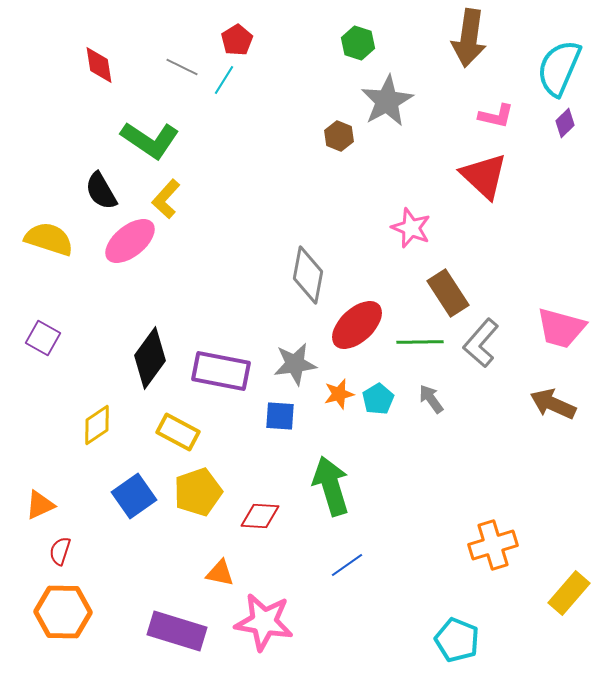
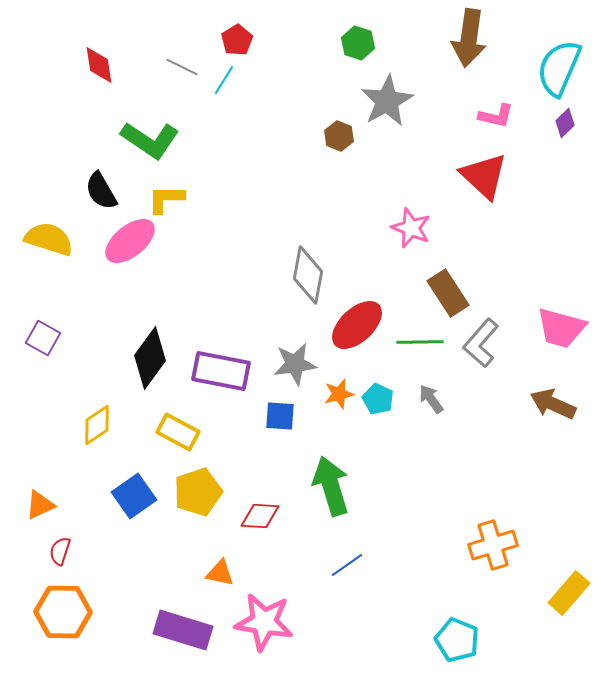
yellow L-shape at (166, 199): rotated 48 degrees clockwise
cyan pentagon at (378, 399): rotated 16 degrees counterclockwise
purple rectangle at (177, 631): moved 6 px right, 1 px up
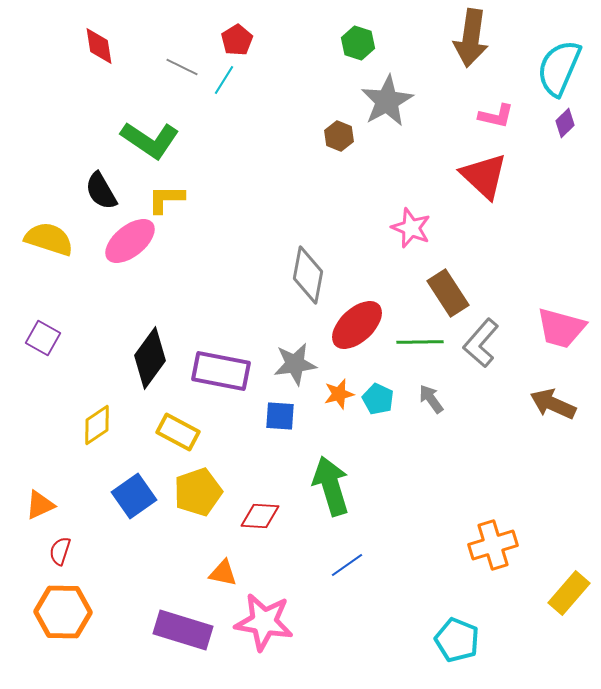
brown arrow at (469, 38): moved 2 px right
red diamond at (99, 65): moved 19 px up
orange triangle at (220, 573): moved 3 px right
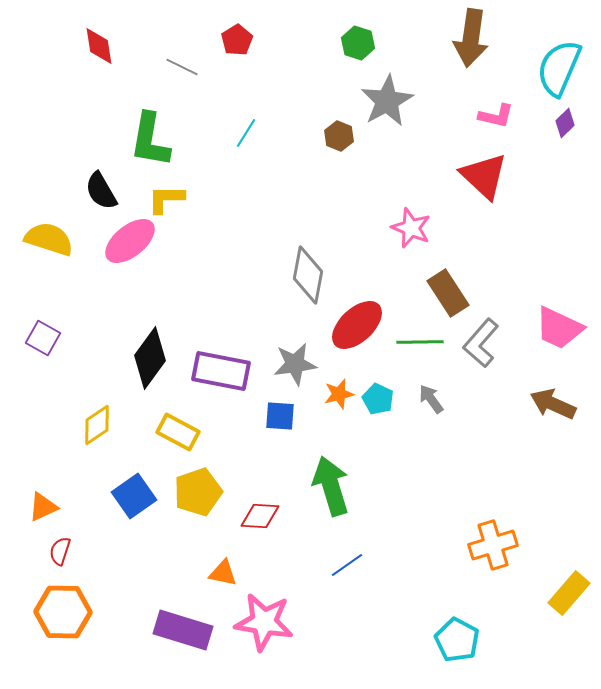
cyan line at (224, 80): moved 22 px right, 53 px down
green L-shape at (150, 140): rotated 66 degrees clockwise
pink trapezoid at (561, 328): moved 2 px left; rotated 10 degrees clockwise
orange triangle at (40, 505): moved 3 px right, 2 px down
cyan pentagon at (457, 640): rotated 6 degrees clockwise
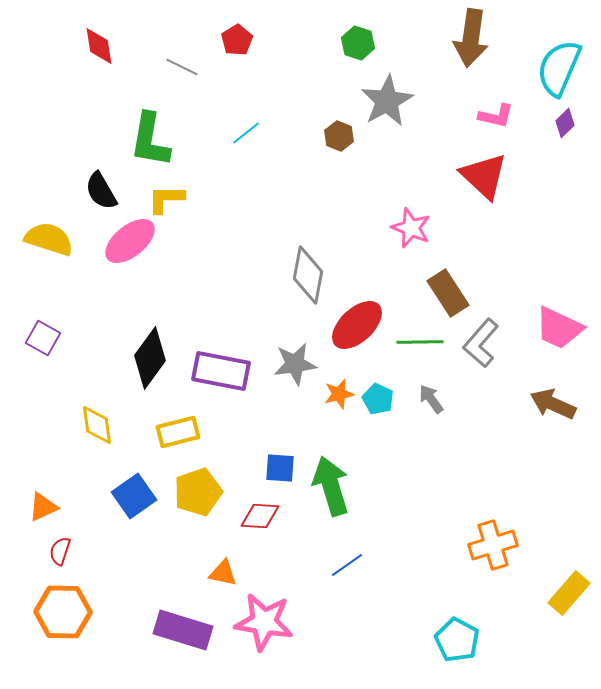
cyan line at (246, 133): rotated 20 degrees clockwise
blue square at (280, 416): moved 52 px down
yellow diamond at (97, 425): rotated 63 degrees counterclockwise
yellow rectangle at (178, 432): rotated 42 degrees counterclockwise
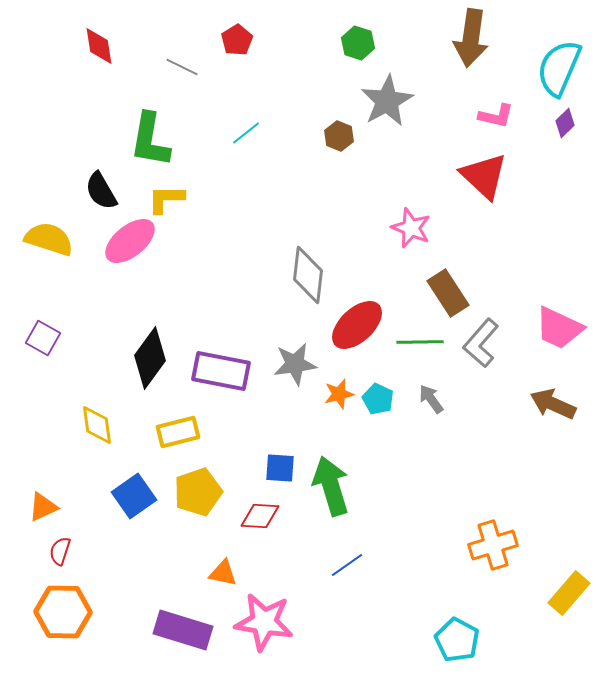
gray diamond at (308, 275): rotated 4 degrees counterclockwise
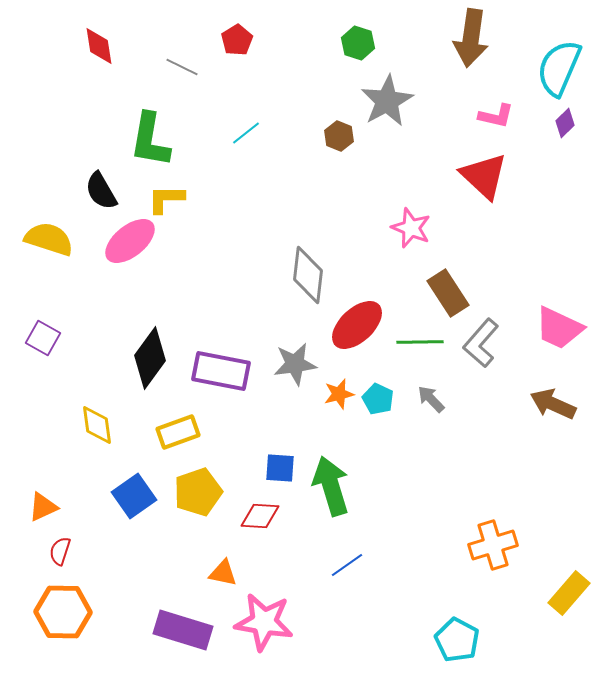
gray arrow at (431, 399): rotated 8 degrees counterclockwise
yellow rectangle at (178, 432): rotated 6 degrees counterclockwise
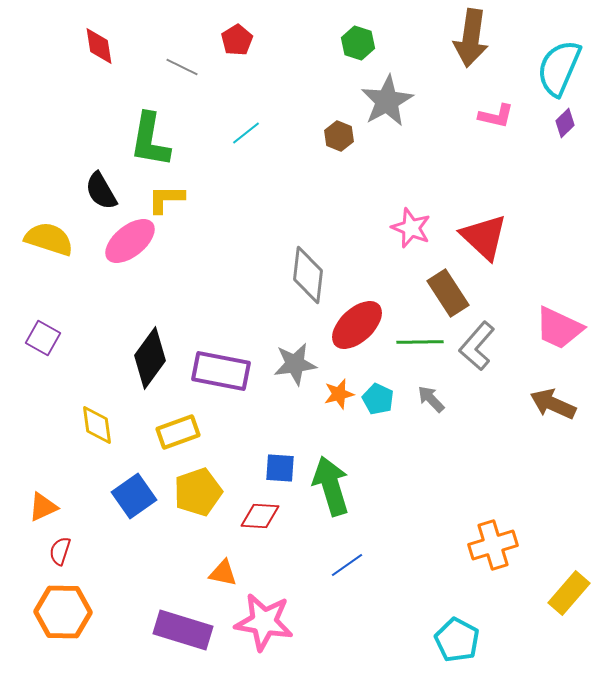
red triangle at (484, 176): moved 61 px down
gray L-shape at (481, 343): moved 4 px left, 3 px down
